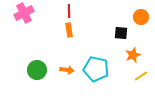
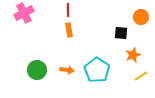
red line: moved 1 px left, 1 px up
cyan pentagon: moved 1 px right, 1 px down; rotated 20 degrees clockwise
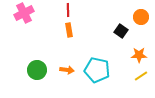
black square: moved 2 px up; rotated 32 degrees clockwise
orange star: moved 6 px right; rotated 21 degrees clockwise
cyan pentagon: rotated 20 degrees counterclockwise
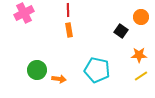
orange arrow: moved 8 px left, 9 px down
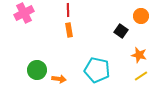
orange circle: moved 1 px up
orange star: rotated 14 degrees clockwise
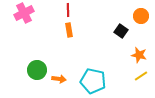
cyan pentagon: moved 4 px left, 11 px down
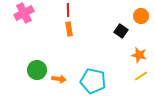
orange rectangle: moved 1 px up
